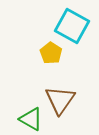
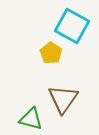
brown triangle: moved 3 px right, 1 px up
green triangle: rotated 15 degrees counterclockwise
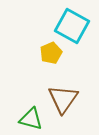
yellow pentagon: rotated 15 degrees clockwise
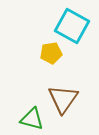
yellow pentagon: rotated 15 degrees clockwise
green triangle: moved 1 px right
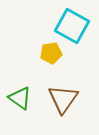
green triangle: moved 12 px left, 21 px up; rotated 20 degrees clockwise
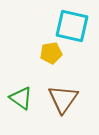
cyan square: rotated 16 degrees counterclockwise
green triangle: moved 1 px right
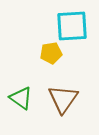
cyan square: rotated 16 degrees counterclockwise
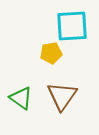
brown triangle: moved 1 px left, 3 px up
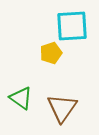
yellow pentagon: rotated 10 degrees counterclockwise
brown triangle: moved 12 px down
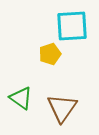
yellow pentagon: moved 1 px left, 1 px down
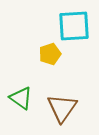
cyan square: moved 2 px right
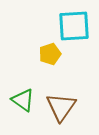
green triangle: moved 2 px right, 2 px down
brown triangle: moved 1 px left, 1 px up
